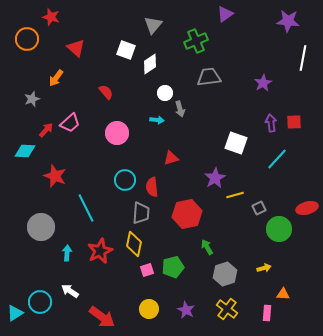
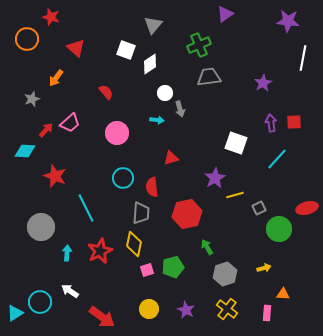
green cross at (196, 41): moved 3 px right, 4 px down
cyan circle at (125, 180): moved 2 px left, 2 px up
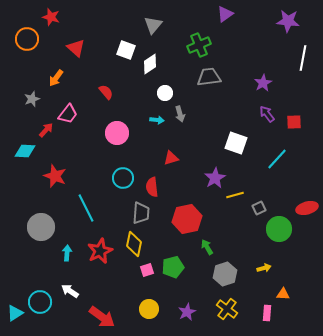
gray arrow at (180, 109): moved 5 px down
pink trapezoid at (70, 123): moved 2 px left, 9 px up; rotated 10 degrees counterclockwise
purple arrow at (271, 123): moved 4 px left, 9 px up; rotated 30 degrees counterclockwise
red hexagon at (187, 214): moved 5 px down
purple star at (186, 310): moved 1 px right, 2 px down; rotated 18 degrees clockwise
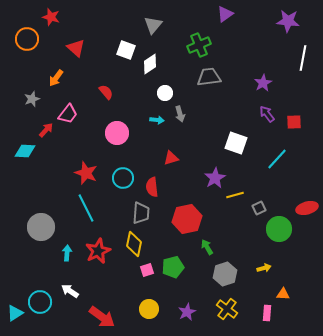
red star at (55, 176): moved 31 px right, 3 px up
red star at (100, 251): moved 2 px left
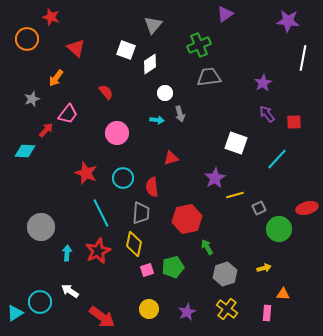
cyan line at (86, 208): moved 15 px right, 5 px down
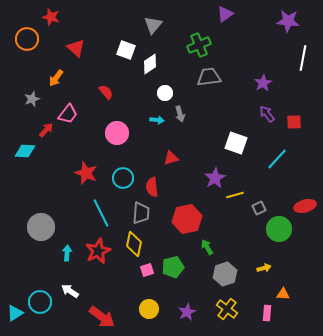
red ellipse at (307, 208): moved 2 px left, 2 px up
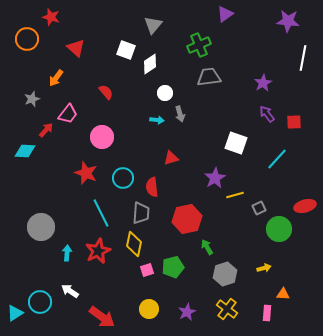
pink circle at (117, 133): moved 15 px left, 4 px down
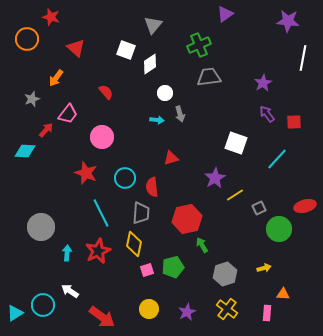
cyan circle at (123, 178): moved 2 px right
yellow line at (235, 195): rotated 18 degrees counterclockwise
green arrow at (207, 247): moved 5 px left, 2 px up
cyan circle at (40, 302): moved 3 px right, 3 px down
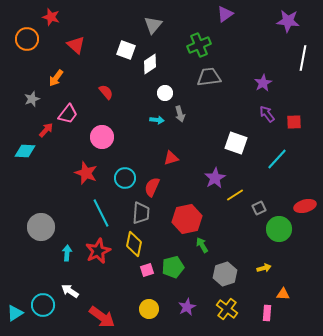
red triangle at (76, 48): moved 3 px up
red semicircle at (152, 187): rotated 30 degrees clockwise
purple star at (187, 312): moved 5 px up
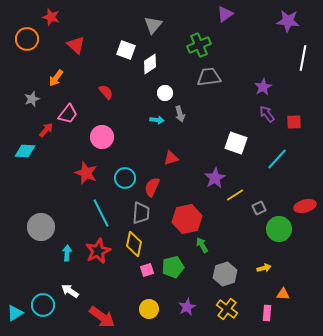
purple star at (263, 83): moved 4 px down
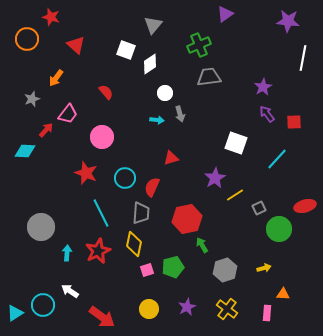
gray hexagon at (225, 274): moved 4 px up
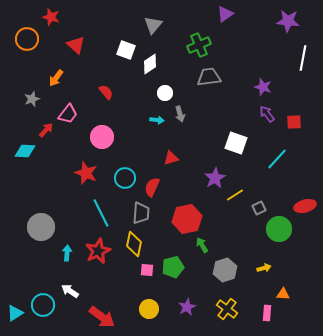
purple star at (263, 87): rotated 24 degrees counterclockwise
pink square at (147, 270): rotated 24 degrees clockwise
